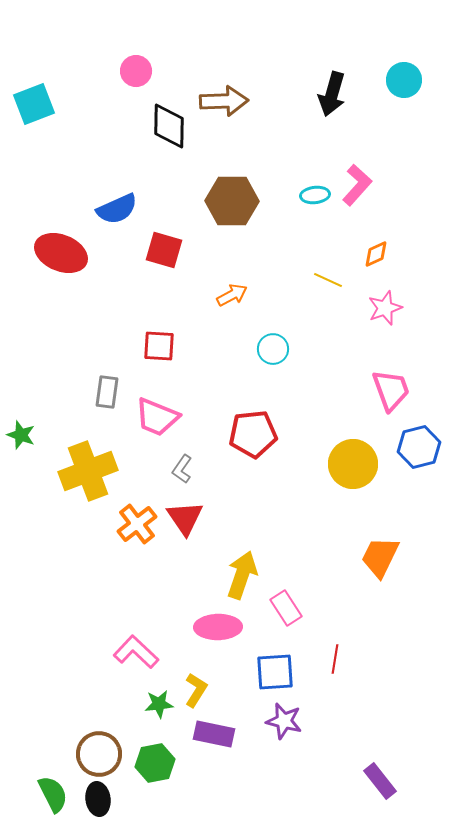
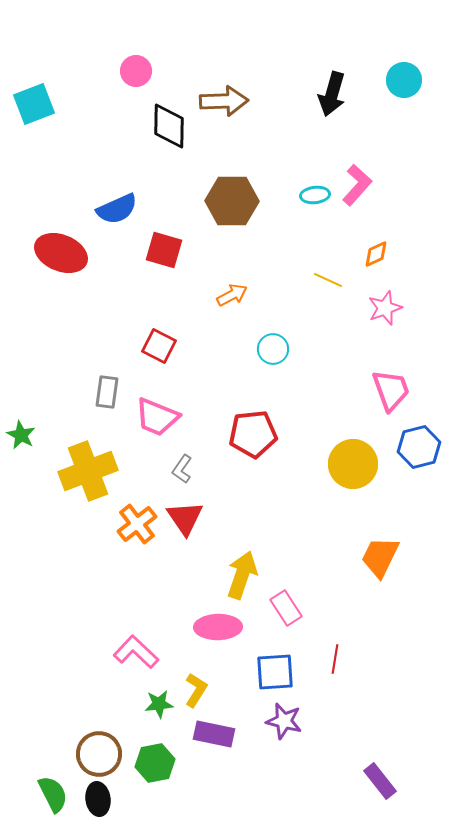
red square at (159, 346): rotated 24 degrees clockwise
green star at (21, 435): rotated 8 degrees clockwise
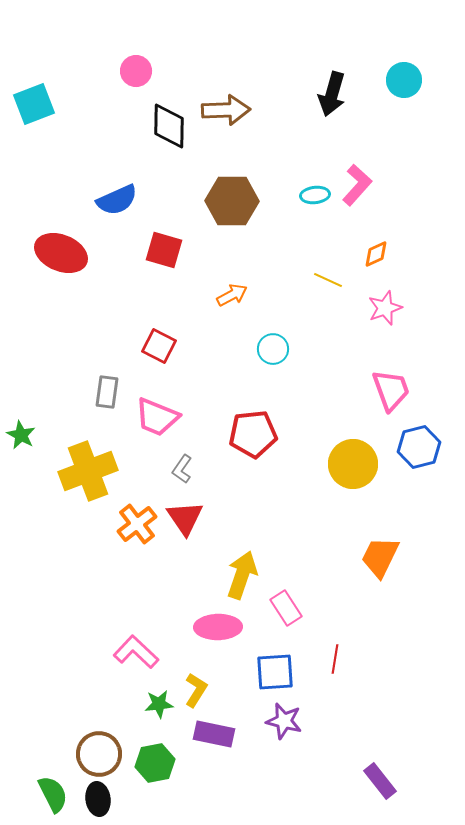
brown arrow at (224, 101): moved 2 px right, 9 px down
blue semicircle at (117, 209): moved 9 px up
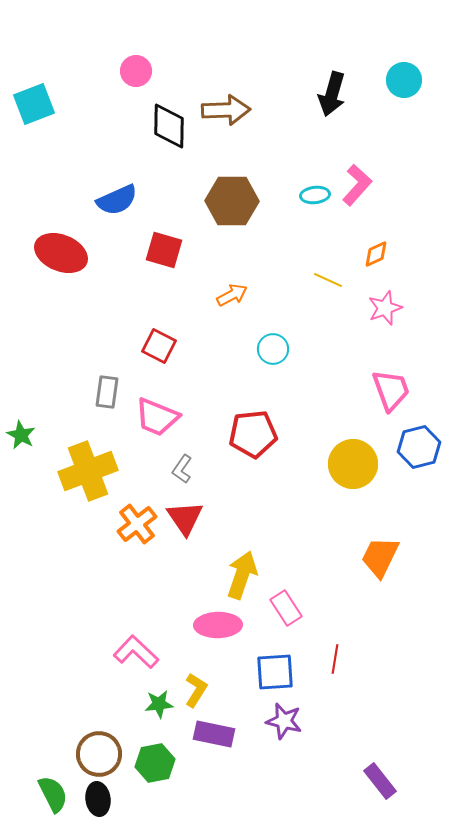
pink ellipse at (218, 627): moved 2 px up
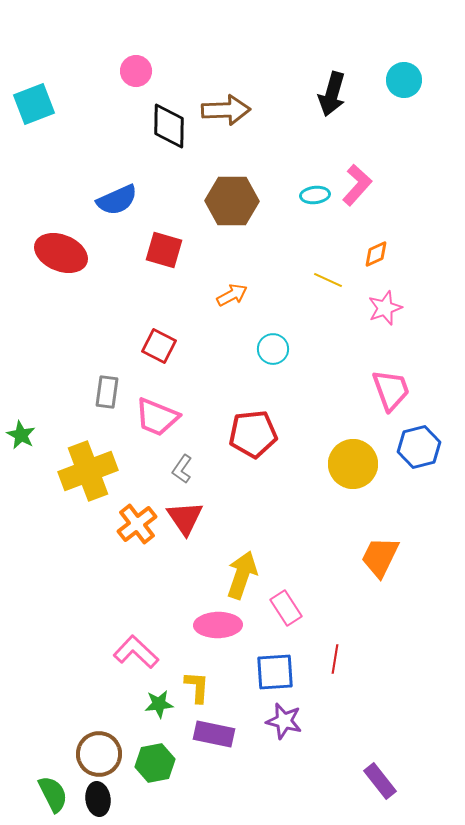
yellow L-shape at (196, 690): moved 1 px right, 3 px up; rotated 28 degrees counterclockwise
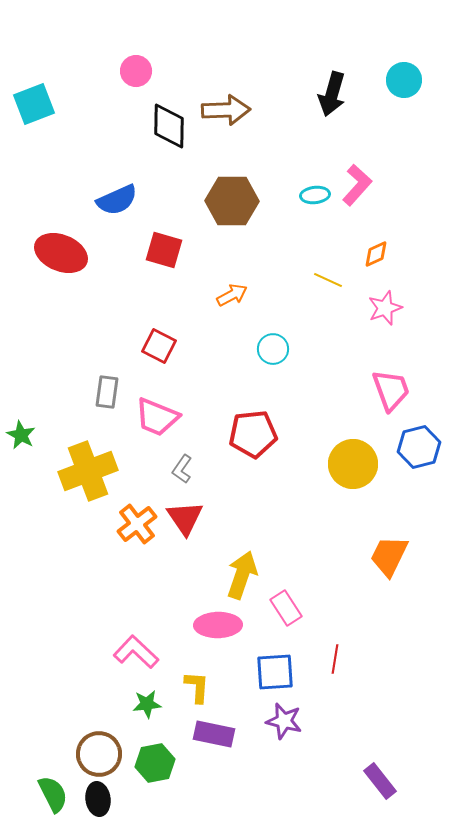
orange trapezoid at (380, 557): moved 9 px right, 1 px up
green star at (159, 704): moved 12 px left
